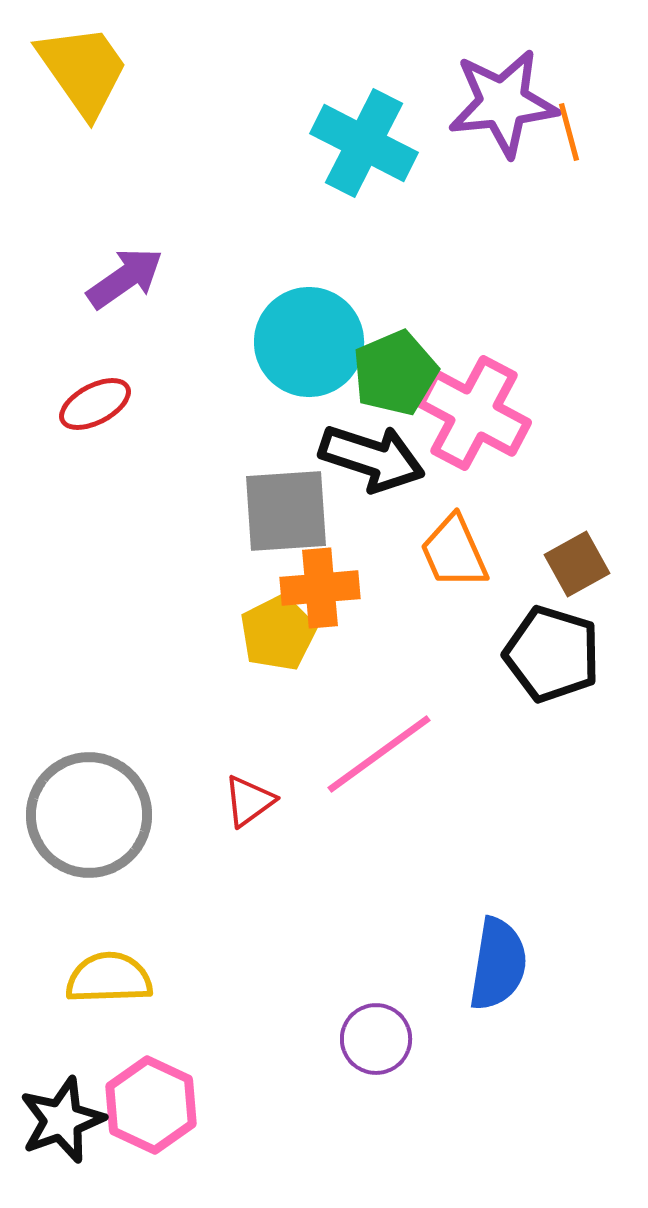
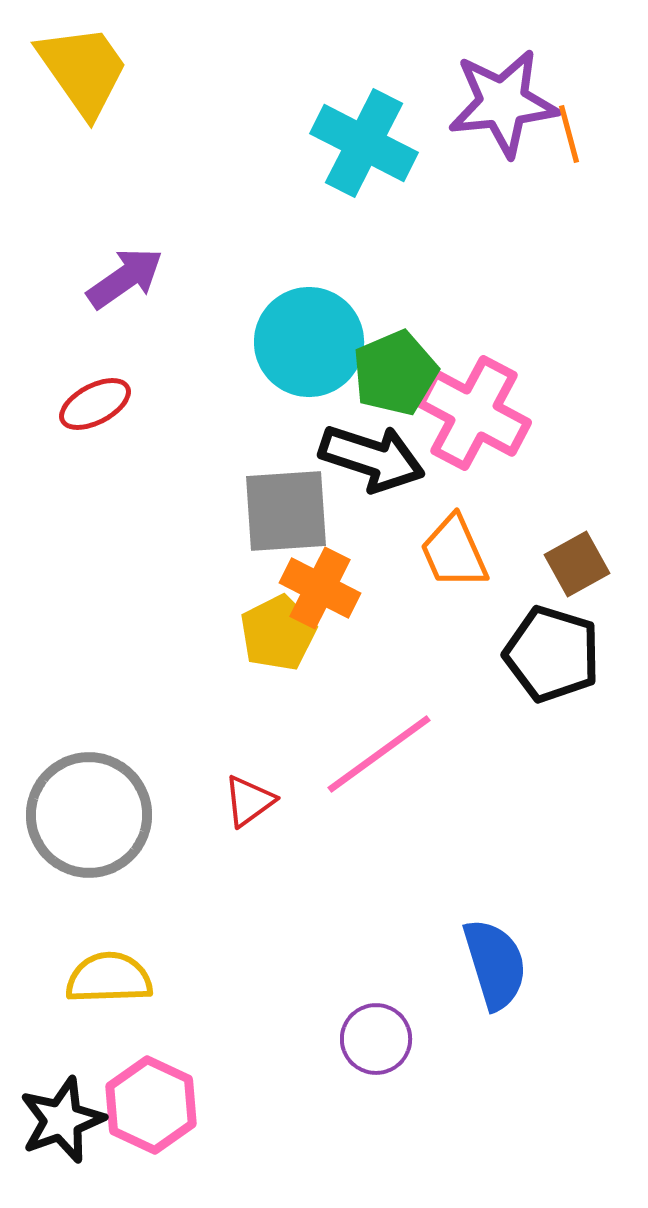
orange line: moved 2 px down
orange cross: rotated 32 degrees clockwise
blue semicircle: moved 3 px left; rotated 26 degrees counterclockwise
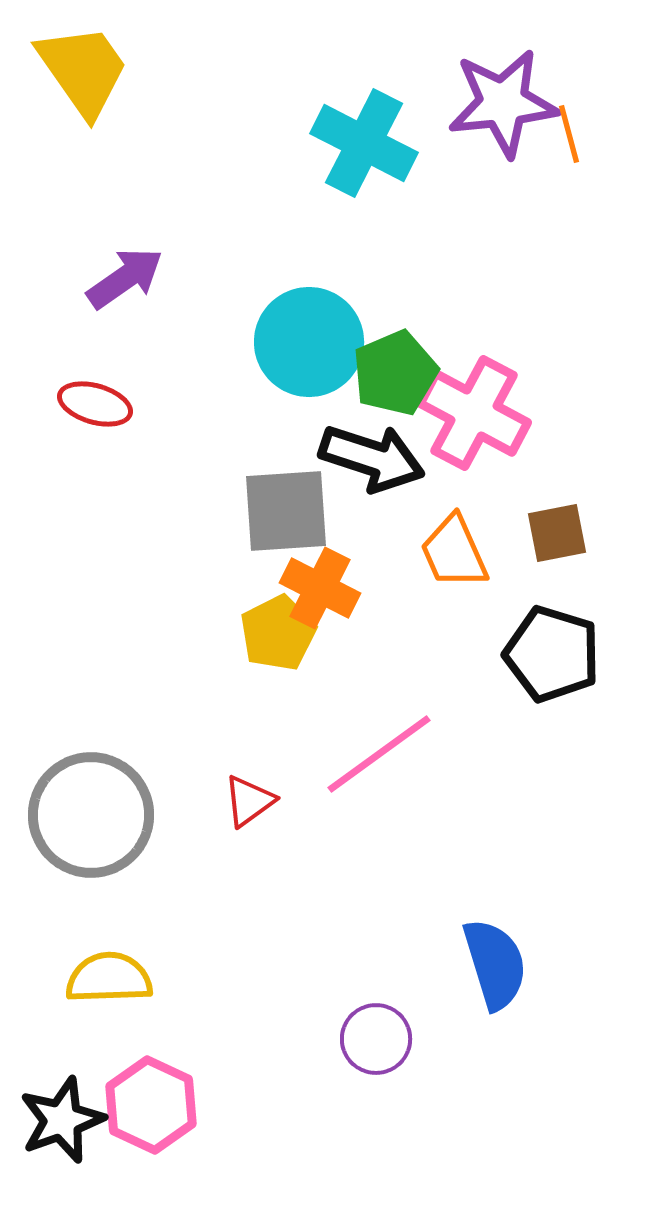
red ellipse: rotated 44 degrees clockwise
brown square: moved 20 px left, 31 px up; rotated 18 degrees clockwise
gray circle: moved 2 px right
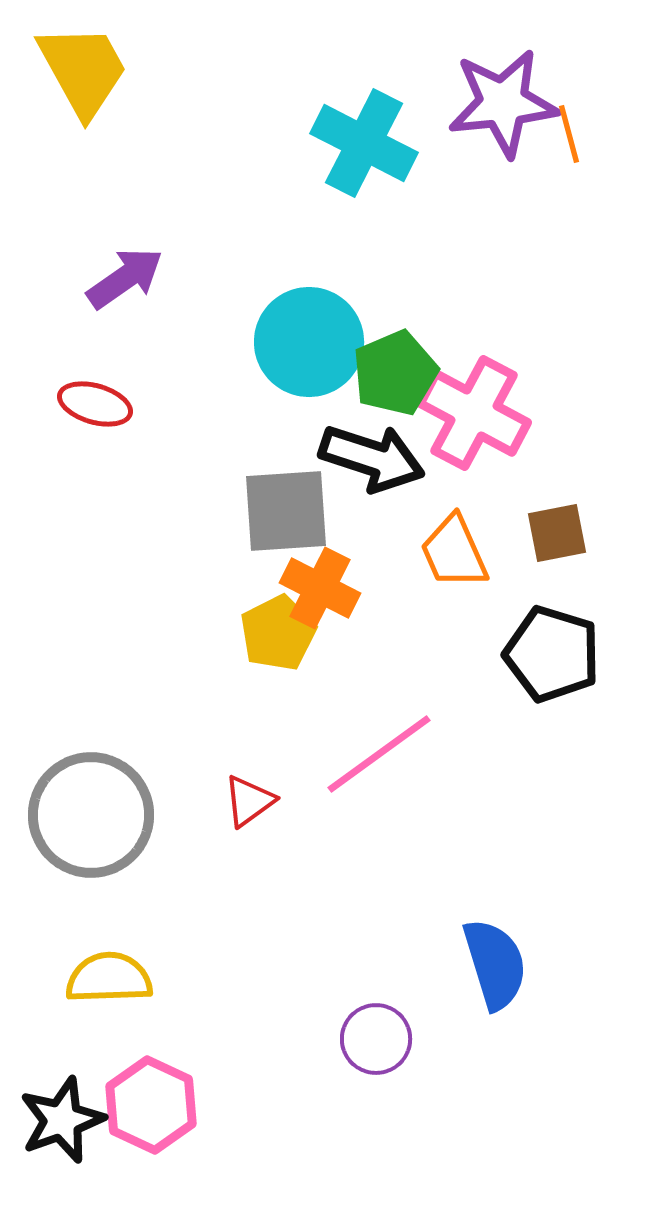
yellow trapezoid: rotated 6 degrees clockwise
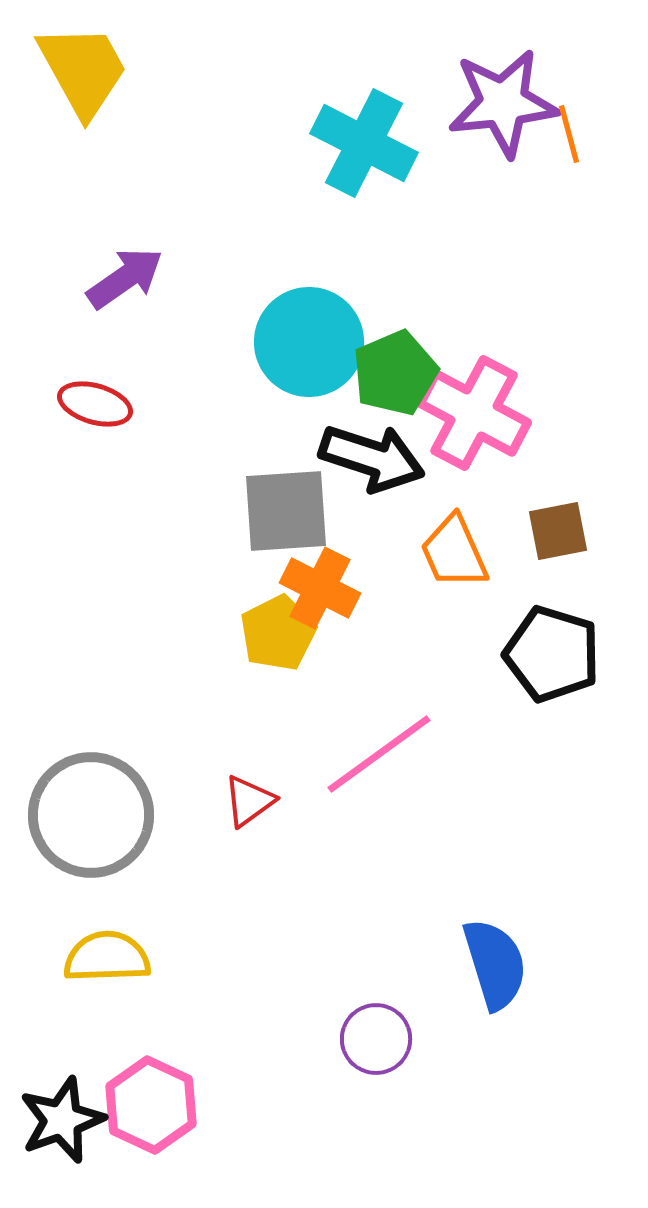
brown square: moved 1 px right, 2 px up
yellow semicircle: moved 2 px left, 21 px up
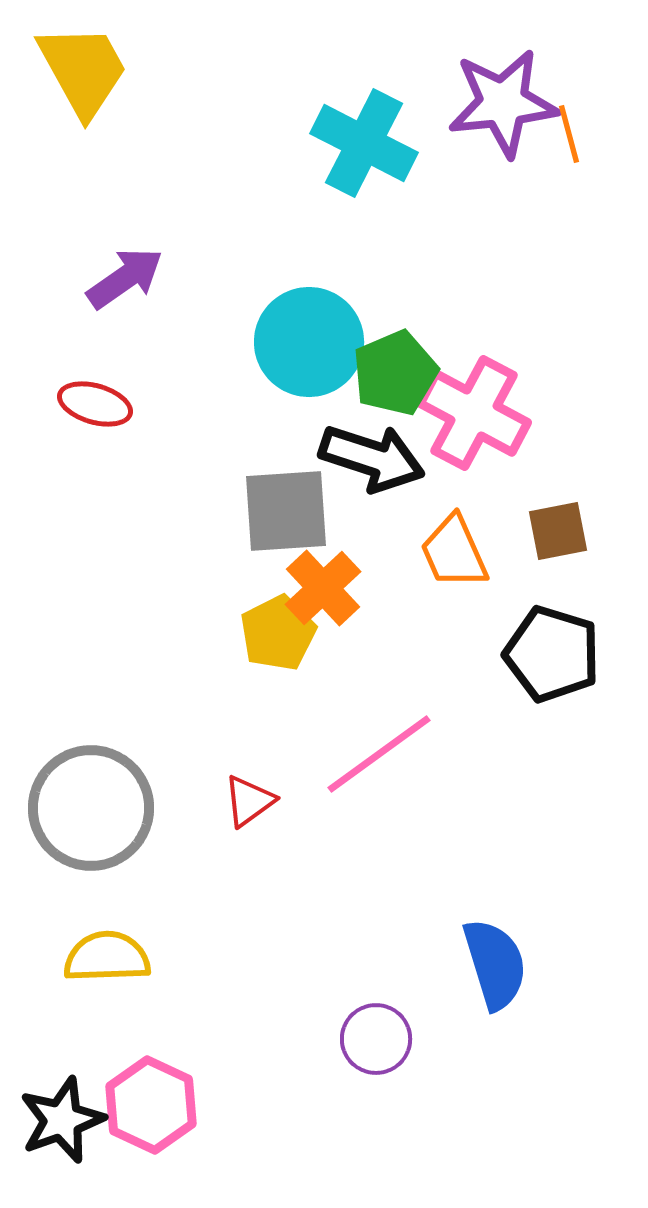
orange cross: moved 3 px right; rotated 20 degrees clockwise
gray circle: moved 7 px up
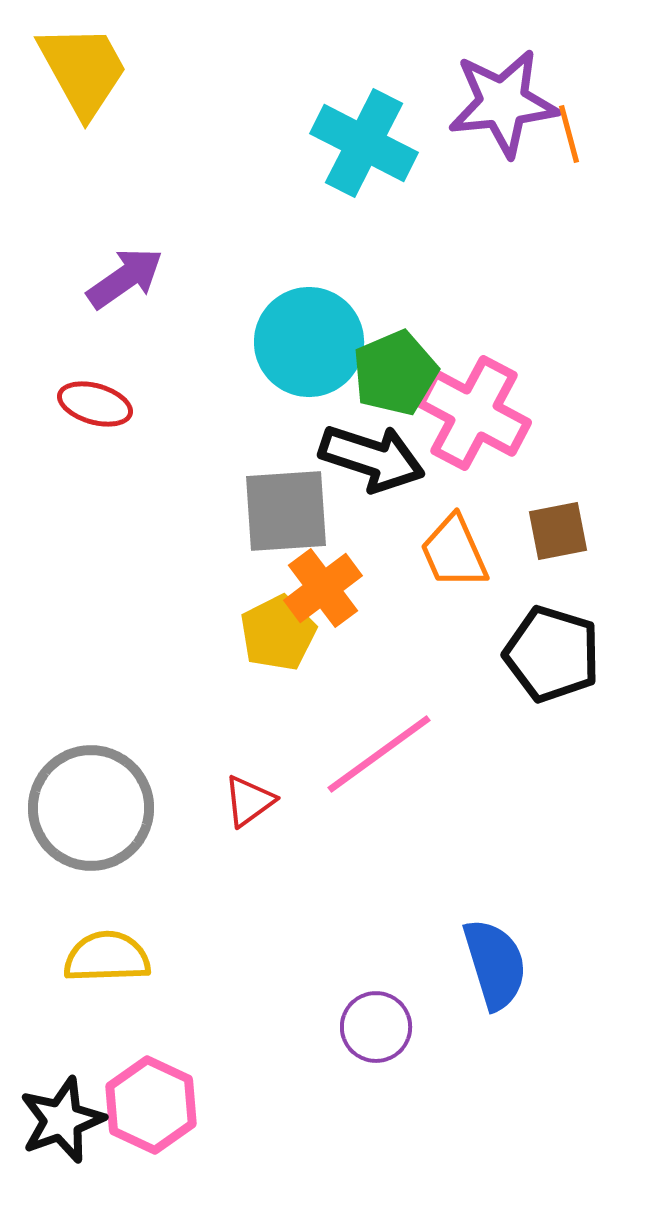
orange cross: rotated 6 degrees clockwise
purple circle: moved 12 px up
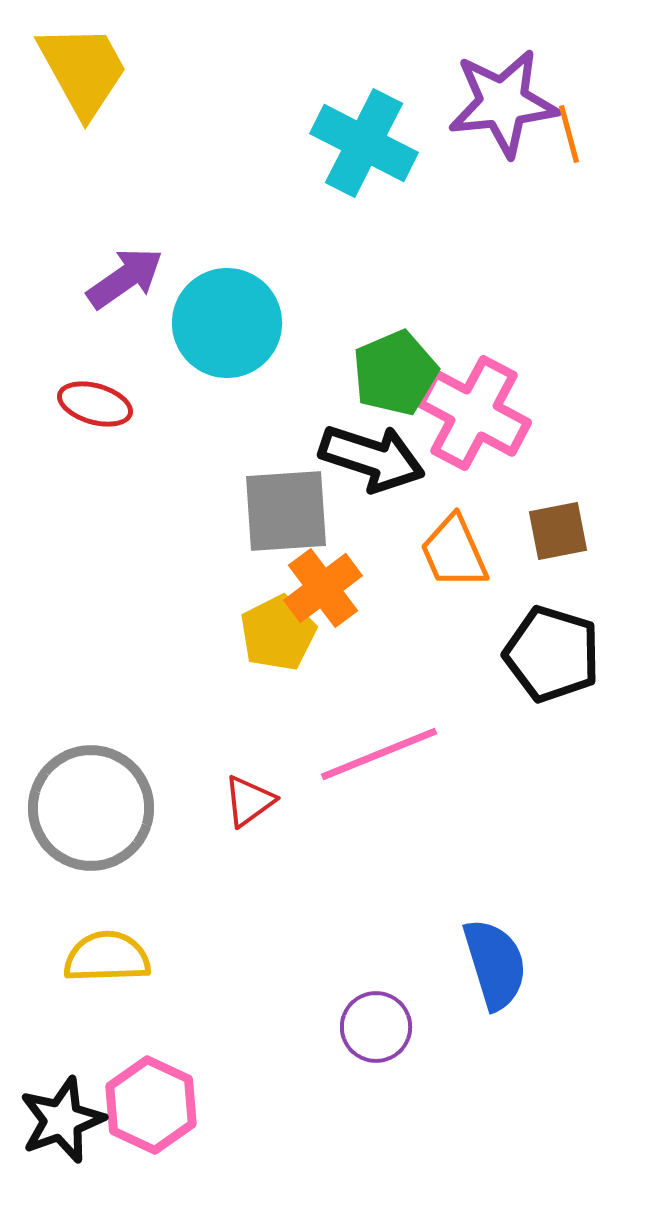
cyan circle: moved 82 px left, 19 px up
pink line: rotated 14 degrees clockwise
